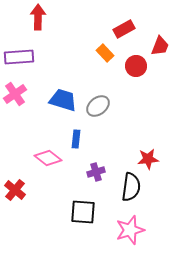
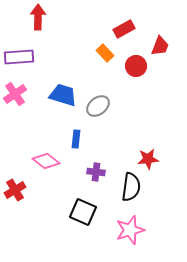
blue trapezoid: moved 5 px up
pink diamond: moved 2 px left, 3 px down
purple cross: rotated 24 degrees clockwise
red cross: rotated 20 degrees clockwise
black square: rotated 20 degrees clockwise
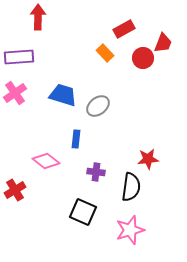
red trapezoid: moved 3 px right, 3 px up
red circle: moved 7 px right, 8 px up
pink cross: moved 1 px up
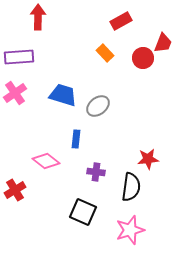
red rectangle: moved 3 px left, 8 px up
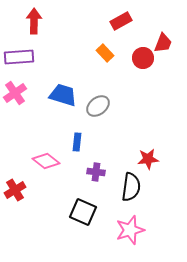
red arrow: moved 4 px left, 4 px down
blue rectangle: moved 1 px right, 3 px down
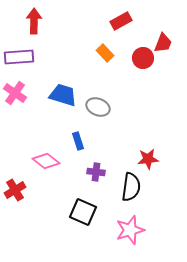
pink cross: rotated 20 degrees counterclockwise
gray ellipse: moved 1 px down; rotated 60 degrees clockwise
blue rectangle: moved 1 px right, 1 px up; rotated 24 degrees counterclockwise
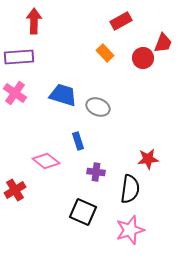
black semicircle: moved 1 px left, 2 px down
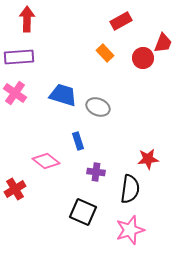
red arrow: moved 7 px left, 2 px up
red cross: moved 1 px up
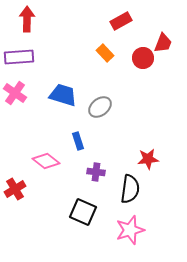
gray ellipse: moved 2 px right; rotated 60 degrees counterclockwise
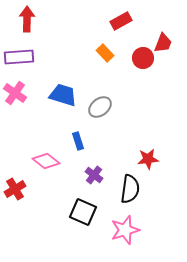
purple cross: moved 2 px left, 3 px down; rotated 30 degrees clockwise
pink star: moved 5 px left
